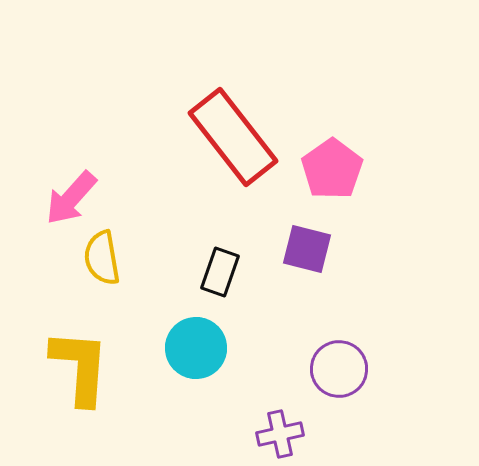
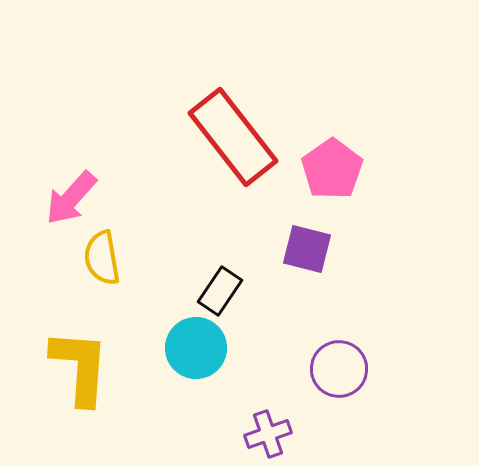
black rectangle: moved 19 px down; rotated 15 degrees clockwise
purple cross: moved 12 px left; rotated 6 degrees counterclockwise
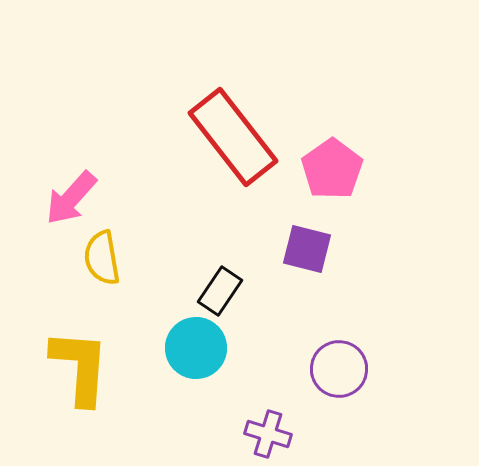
purple cross: rotated 36 degrees clockwise
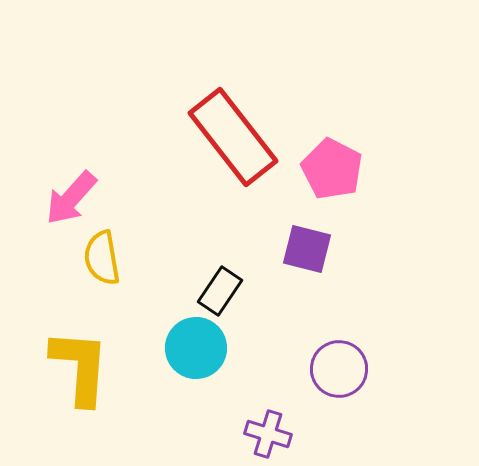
pink pentagon: rotated 10 degrees counterclockwise
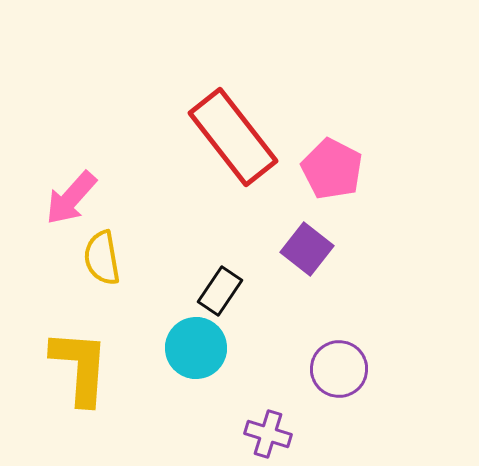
purple square: rotated 24 degrees clockwise
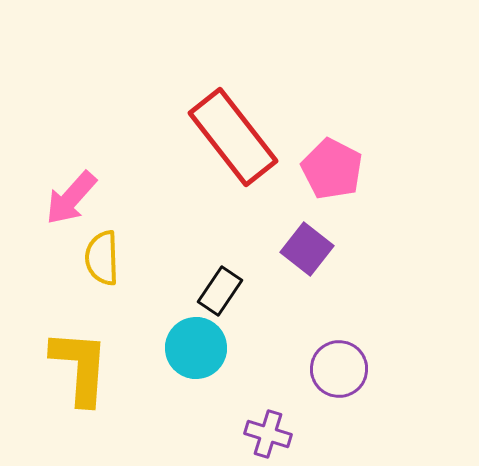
yellow semicircle: rotated 8 degrees clockwise
